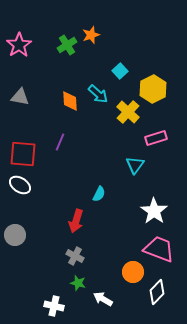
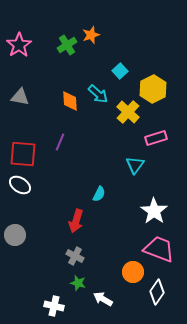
white diamond: rotated 10 degrees counterclockwise
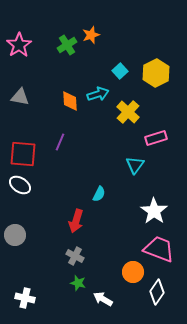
yellow hexagon: moved 3 px right, 16 px up
cyan arrow: rotated 60 degrees counterclockwise
white cross: moved 29 px left, 8 px up
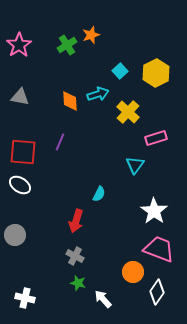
red square: moved 2 px up
white arrow: rotated 18 degrees clockwise
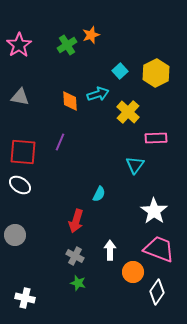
pink rectangle: rotated 15 degrees clockwise
white arrow: moved 7 px right, 49 px up; rotated 42 degrees clockwise
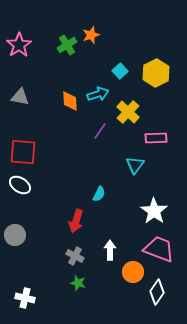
purple line: moved 40 px right, 11 px up; rotated 12 degrees clockwise
